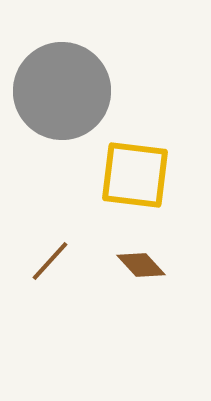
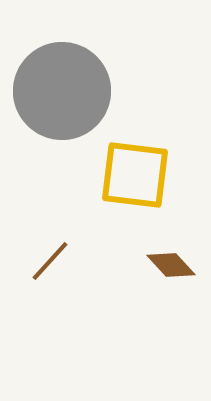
brown diamond: moved 30 px right
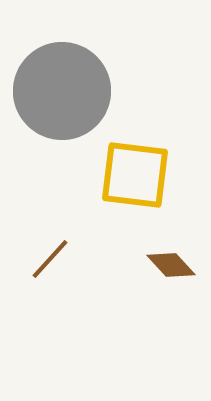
brown line: moved 2 px up
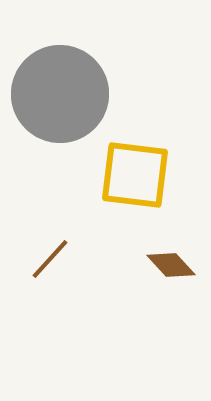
gray circle: moved 2 px left, 3 px down
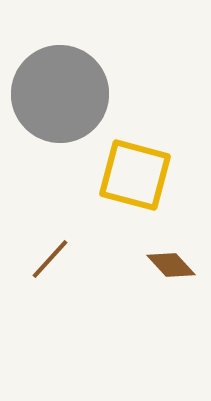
yellow square: rotated 8 degrees clockwise
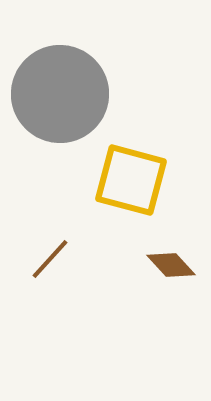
yellow square: moved 4 px left, 5 px down
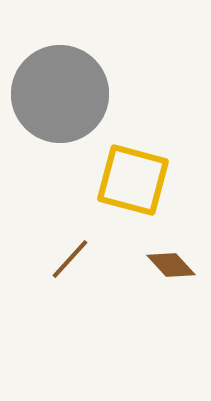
yellow square: moved 2 px right
brown line: moved 20 px right
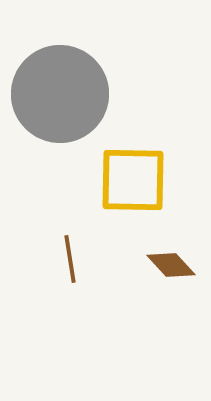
yellow square: rotated 14 degrees counterclockwise
brown line: rotated 51 degrees counterclockwise
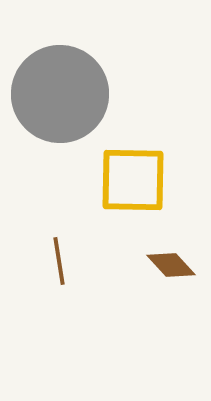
brown line: moved 11 px left, 2 px down
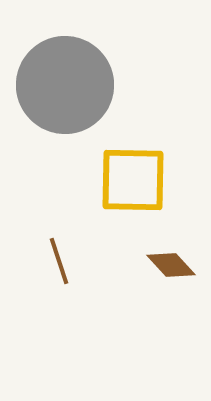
gray circle: moved 5 px right, 9 px up
brown line: rotated 9 degrees counterclockwise
